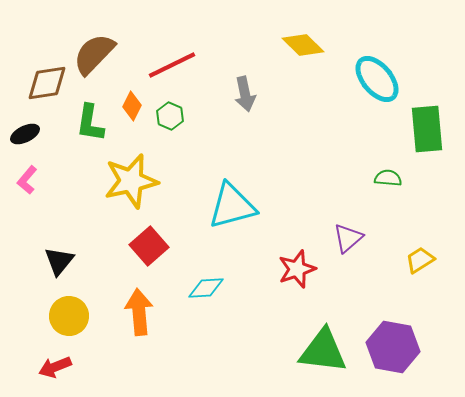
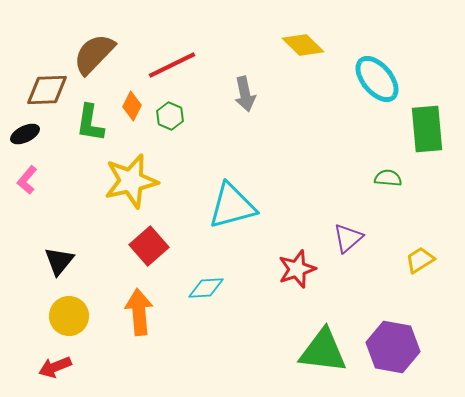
brown diamond: moved 7 px down; rotated 6 degrees clockwise
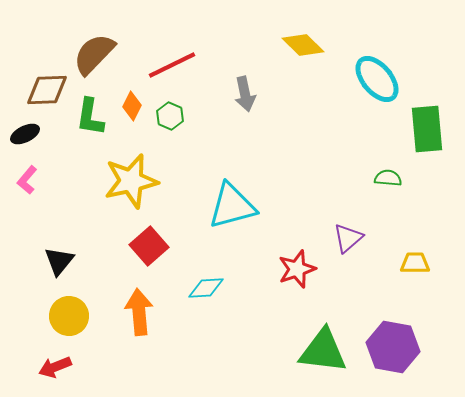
green L-shape: moved 6 px up
yellow trapezoid: moved 5 px left, 3 px down; rotated 32 degrees clockwise
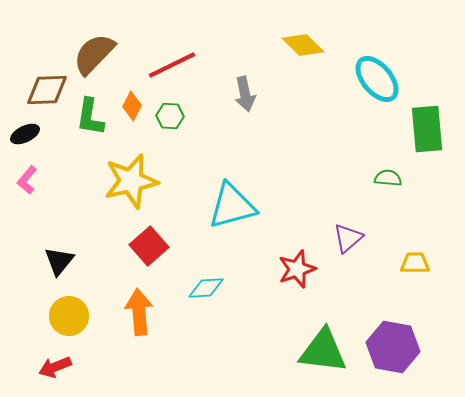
green hexagon: rotated 20 degrees counterclockwise
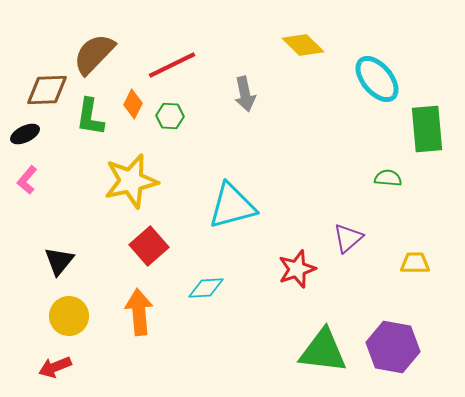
orange diamond: moved 1 px right, 2 px up
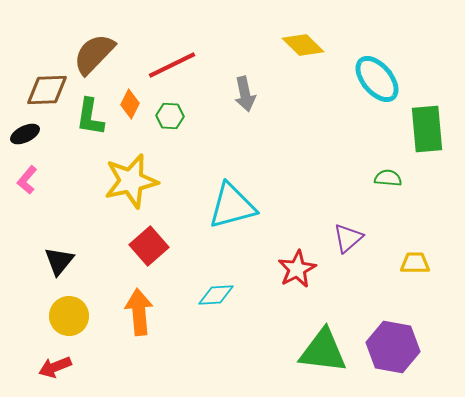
orange diamond: moved 3 px left
red star: rotated 9 degrees counterclockwise
cyan diamond: moved 10 px right, 7 px down
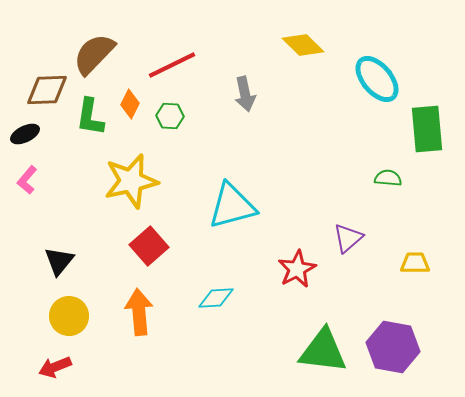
cyan diamond: moved 3 px down
